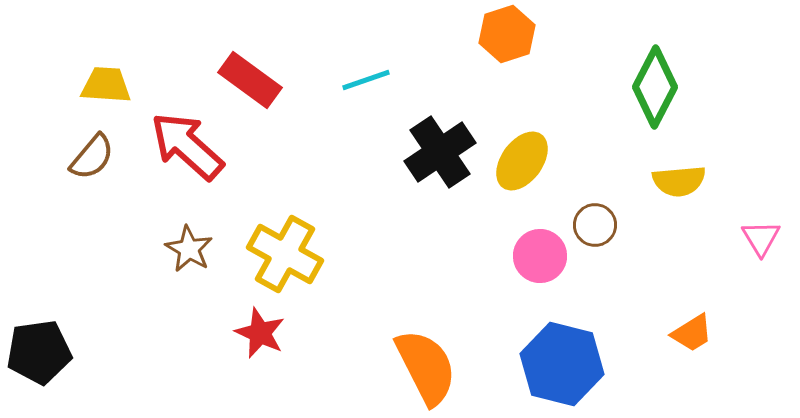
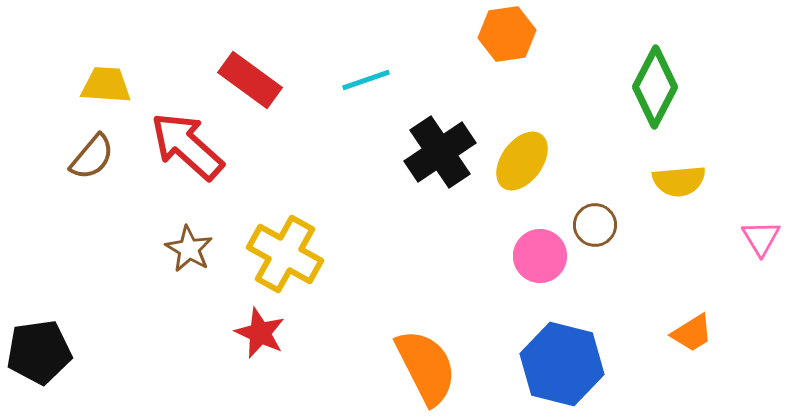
orange hexagon: rotated 10 degrees clockwise
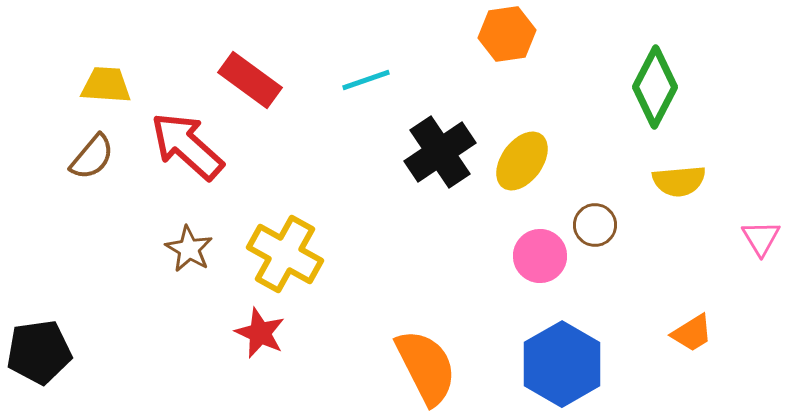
blue hexagon: rotated 16 degrees clockwise
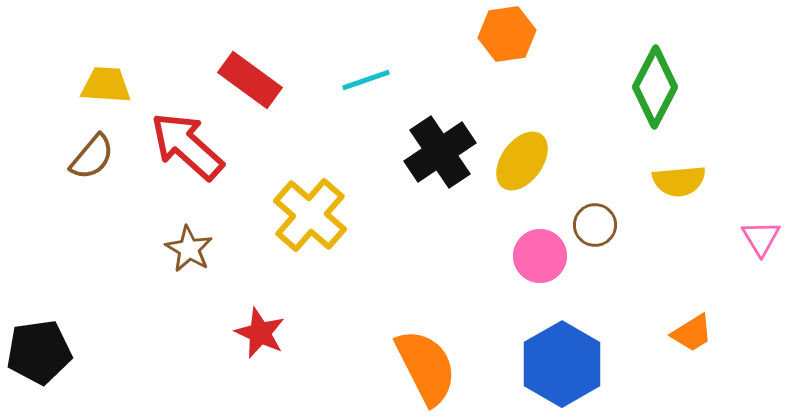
yellow cross: moved 25 px right, 39 px up; rotated 12 degrees clockwise
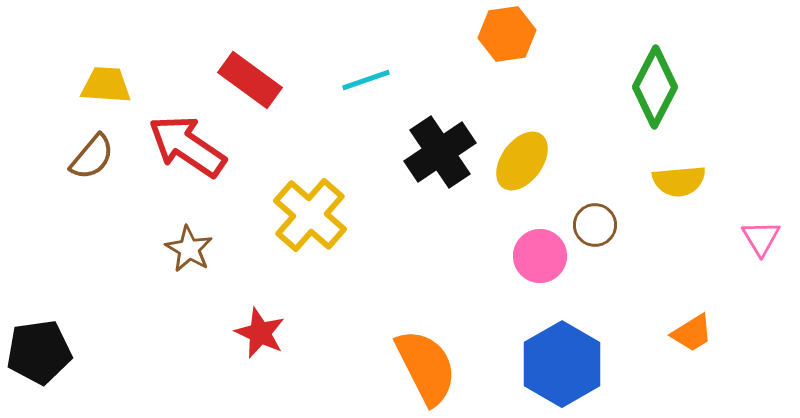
red arrow: rotated 8 degrees counterclockwise
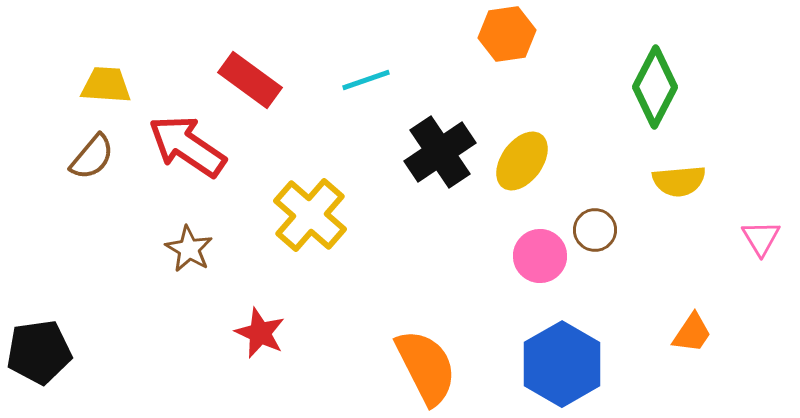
brown circle: moved 5 px down
orange trapezoid: rotated 24 degrees counterclockwise
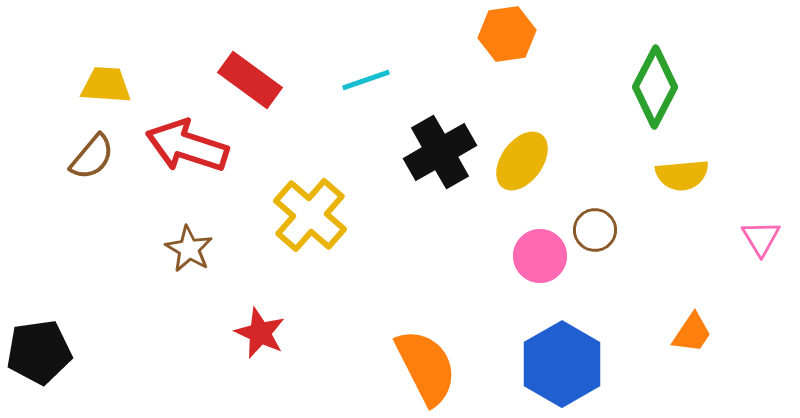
red arrow: rotated 16 degrees counterclockwise
black cross: rotated 4 degrees clockwise
yellow semicircle: moved 3 px right, 6 px up
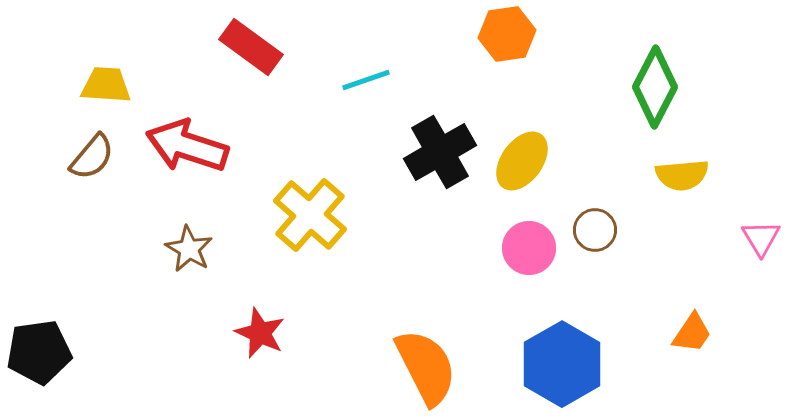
red rectangle: moved 1 px right, 33 px up
pink circle: moved 11 px left, 8 px up
